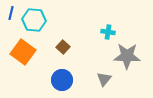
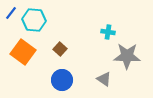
blue line: rotated 24 degrees clockwise
brown square: moved 3 px left, 2 px down
gray triangle: rotated 35 degrees counterclockwise
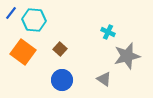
cyan cross: rotated 16 degrees clockwise
gray star: rotated 16 degrees counterclockwise
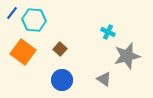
blue line: moved 1 px right
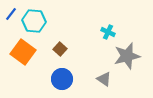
blue line: moved 1 px left, 1 px down
cyan hexagon: moved 1 px down
blue circle: moved 1 px up
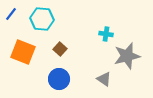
cyan hexagon: moved 8 px right, 2 px up
cyan cross: moved 2 px left, 2 px down; rotated 16 degrees counterclockwise
orange square: rotated 15 degrees counterclockwise
blue circle: moved 3 px left
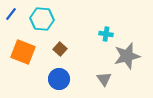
gray triangle: rotated 21 degrees clockwise
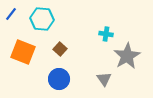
gray star: rotated 16 degrees counterclockwise
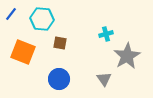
cyan cross: rotated 24 degrees counterclockwise
brown square: moved 6 px up; rotated 32 degrees counterclockwise
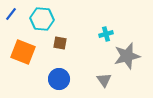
gray star: rotated 16 degrees clockwise
gray triangle: moved 1 px down
